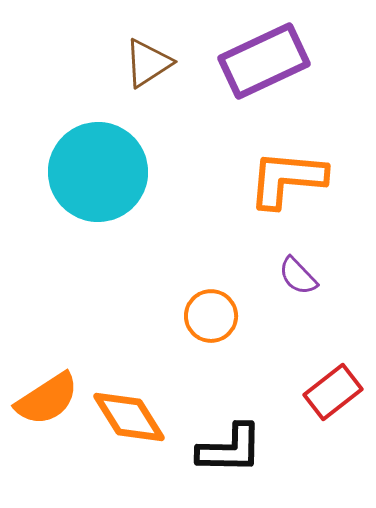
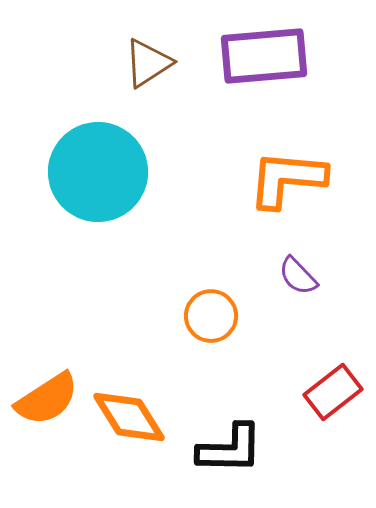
purple rectangle: moved 5 px up; rotated 20 degrees clockwise
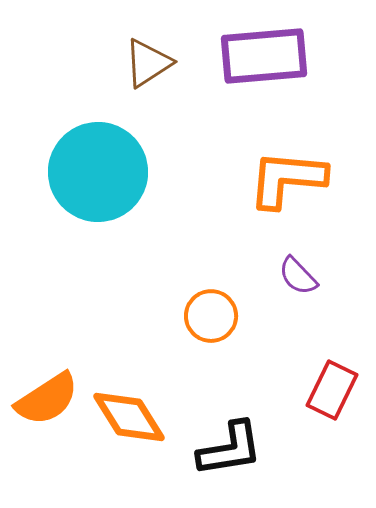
red rectangle: moved 1 px left, 2 px up; rotated 26 degrees counterclockwise
black L-shape: rotated 10 degrees counterclockwise
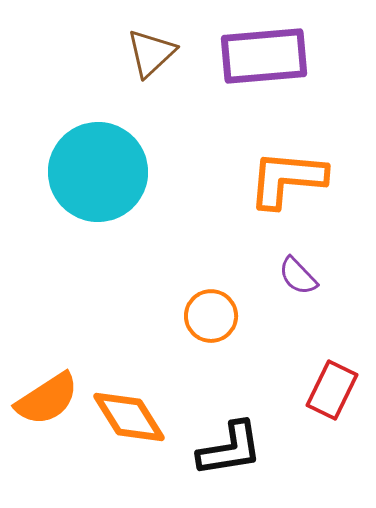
brown triangle: moved 3 px right, 10 px up; rotated 10 degrees counterclockwise
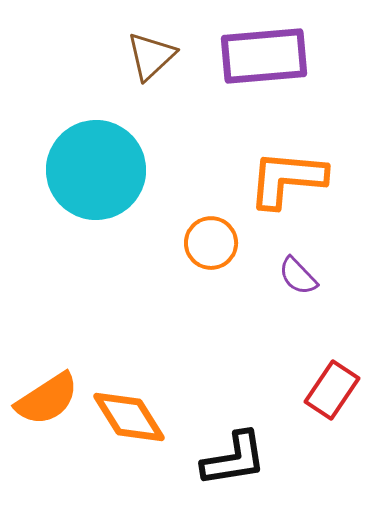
brown triangle: moved 3 px down
cyan circle: moved 2 px left, 2 px up
orange circle: moved 73 px up
red rectangle: rotated 8 degrees clockwise
black L-shape: moved 4 px right, 10 px down
